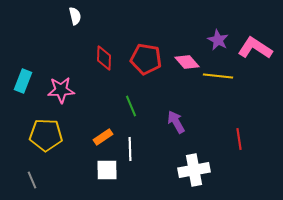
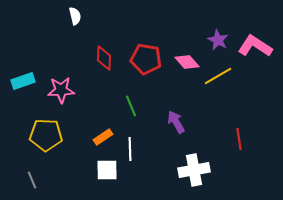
pink L-shape: moved 2 px up
yellow line: rotated 36 degrees counterclockwise
cyan rectangle: rotated 50 degrees clockwise
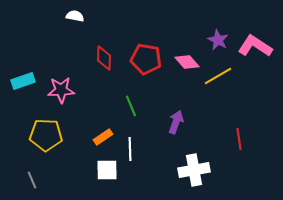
white semicircle: rotated 66 degrees counterclockwise
purple arrow: rotated 50 degrees clockwise
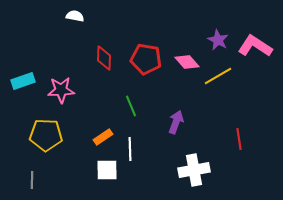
gray line: rotated 24 degrees clockwise
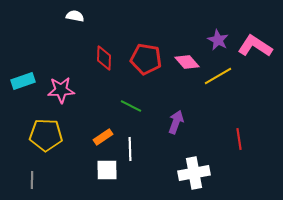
green line: rotated 40 degrees counterclockwise
white cross: moved 3 px down
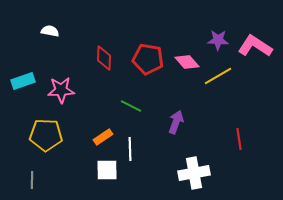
white semicircle: moved 25 px left, 15 px down
purple star: rotated 25 degrees counterclockwise
red pentagon: moved 2 px right
